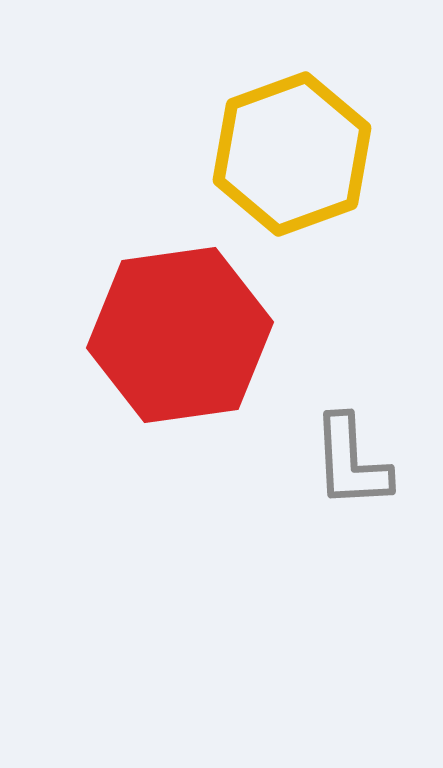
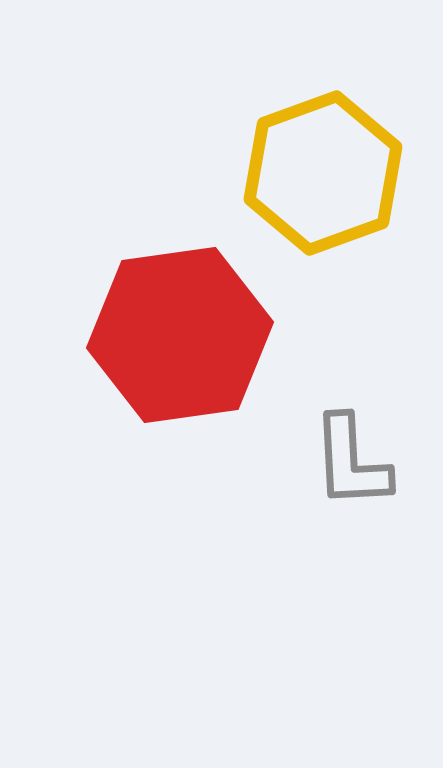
yellow hexagon: moved 31 px right, 19 px down
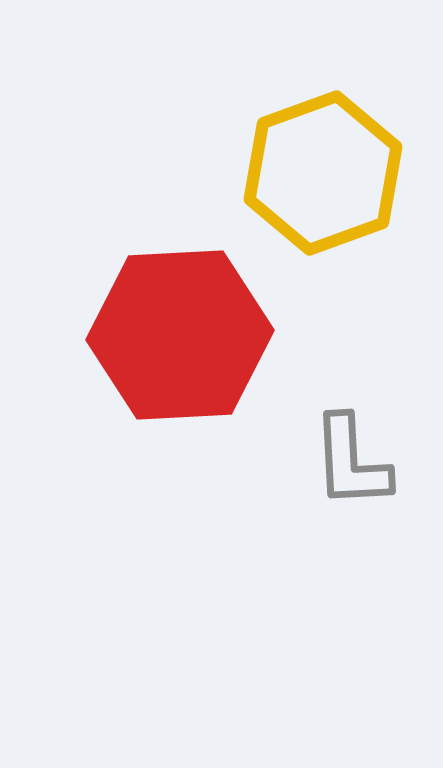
red hexagon: rotated 5 degrees clockwise
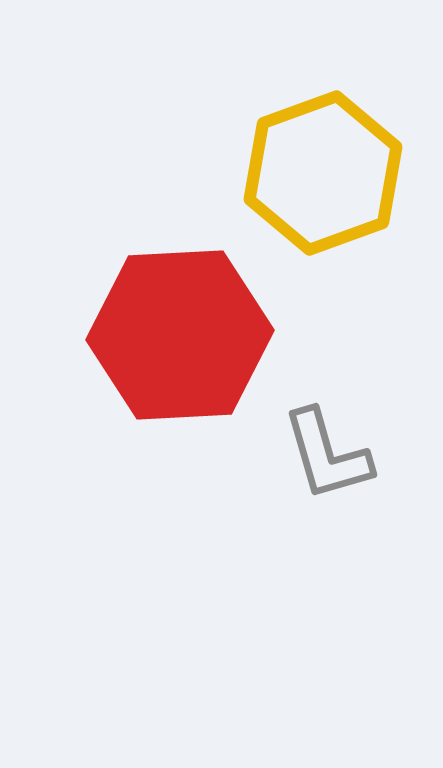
gray L-shape: moved 24 px left, 7 px up; rotated 13 degrees counterclockwise
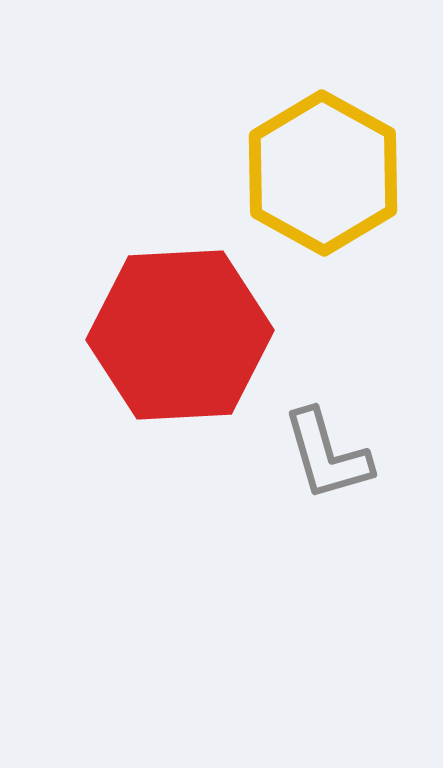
yellow hexagon: rotated 11 degrees counterclockwise
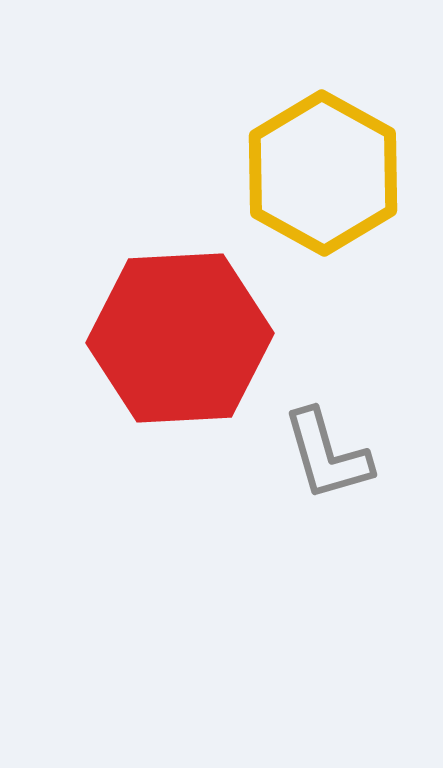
red hexagon: moved 3 px down
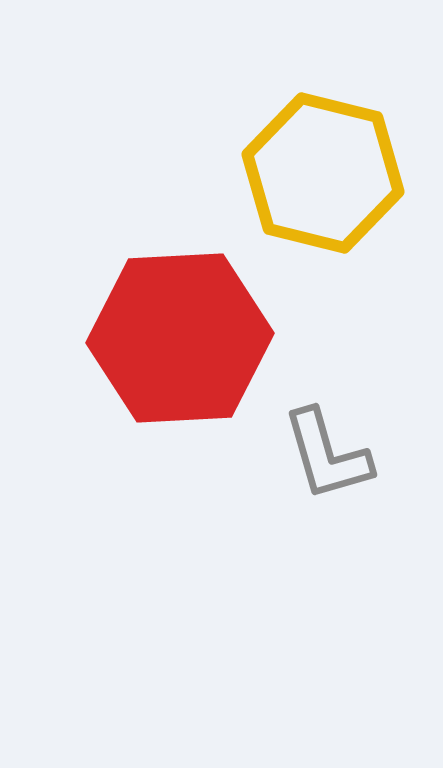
yellow hexagon: rotated 15 degrees counterclockwise
